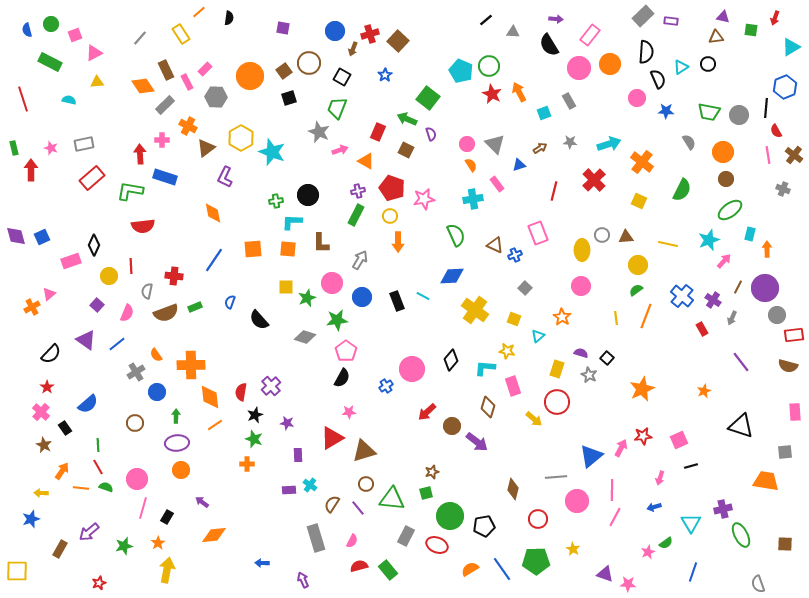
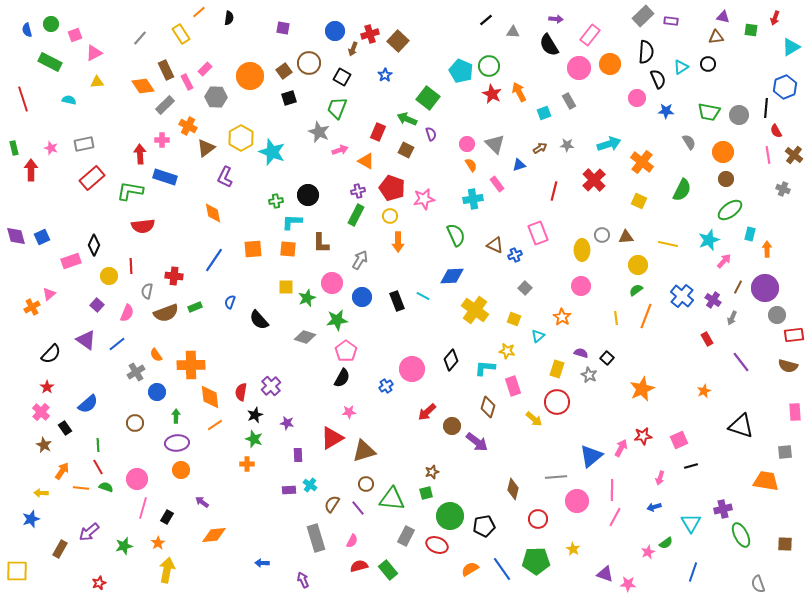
gray star at (570, 142): moved 3 px left, 3 px down
red rectangle at (702, 329): moved 5 px right, 10 px down
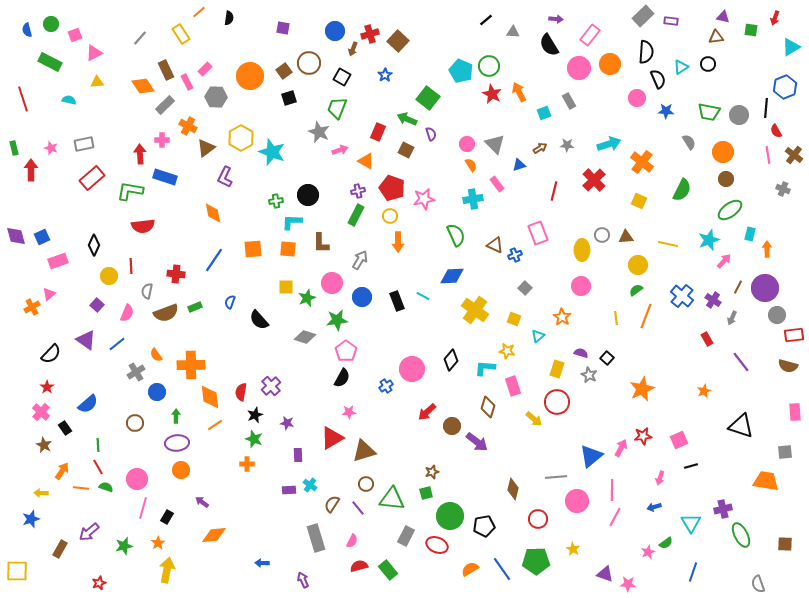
pink rectangle at (71, 261): moved 13 px left
red cross at (174, 276): moved 2 px right, 2 px up
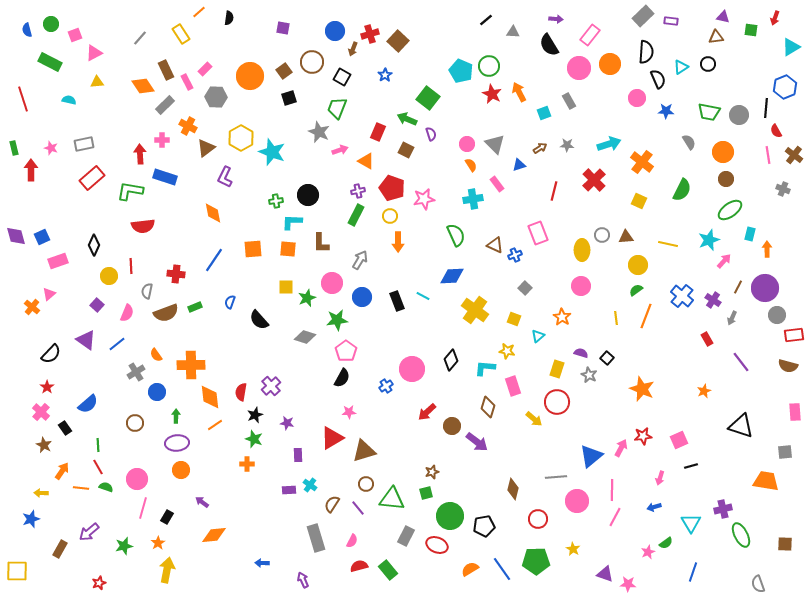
brown circle at (309, 63): moved 3 px right, 1 px up
orange cross at (32, 307): rotated 21 degrees counterclockwise
orange star at (642, 389): rotated 25 degrees counterclockwise
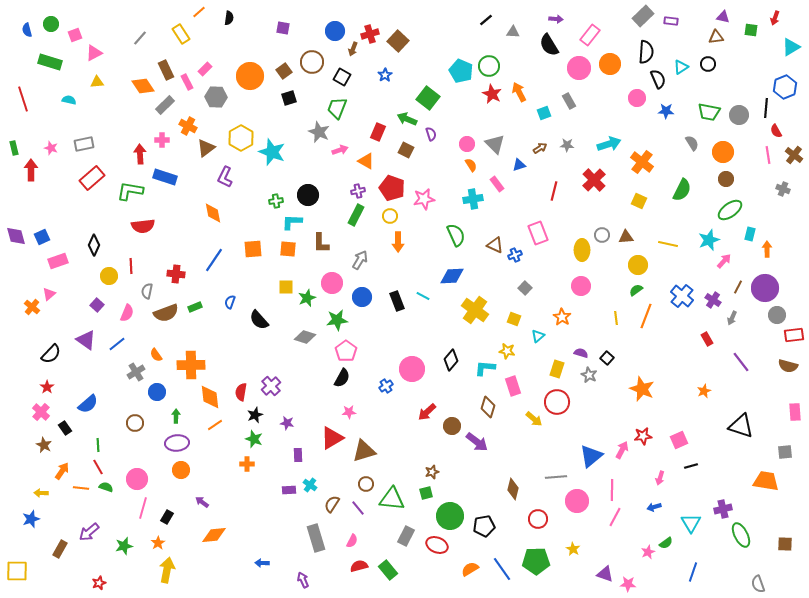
green rectangle at (50, 62): rotated 10 degrees counterclockwise
gray semicircle at (689, 142): moved 3 px right, 1 px down
pink arrow at (621, 448): moved 1 px right, 2 px down
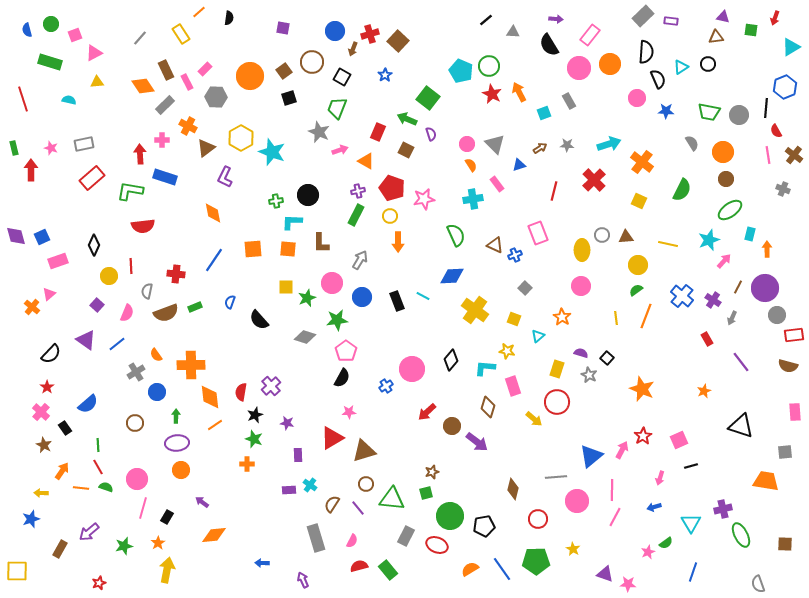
red star at (643, 436): rotated 24 degrees counterclockwise
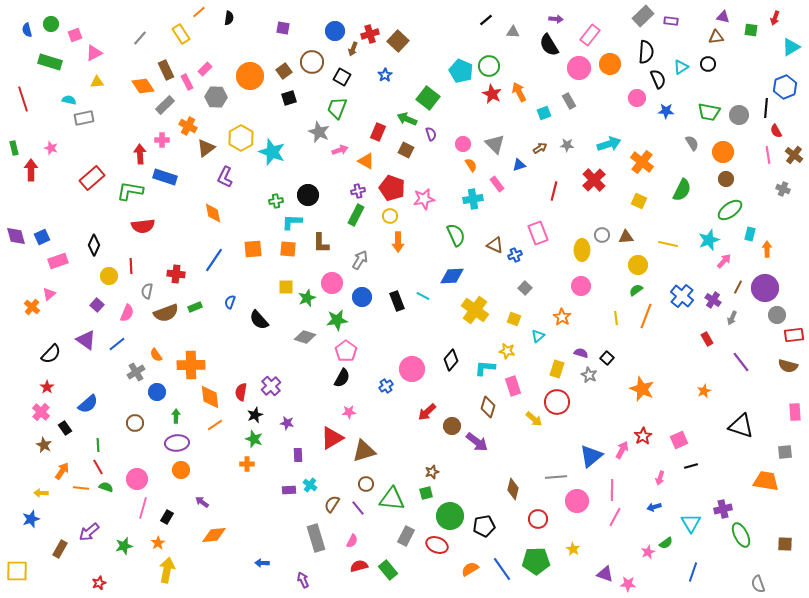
gray rectangle at (84, 144): moved 26 px up
pink circle at (467, 144): moved 4 px left
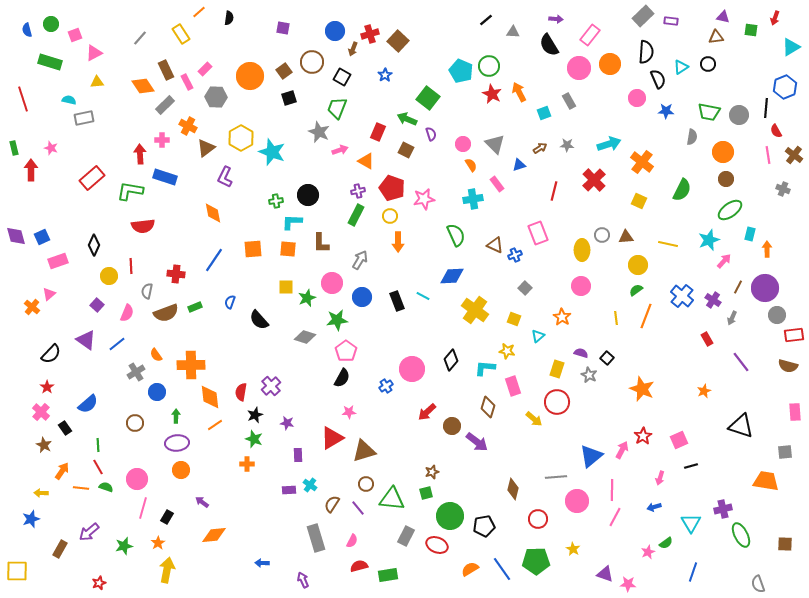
gray semicircle at (692, 143): moved 6 px up; rotated 42 degrees clockwise
green rectangle at (388, 570): moved 5 px down; rotated 60 degrees counterclockwise
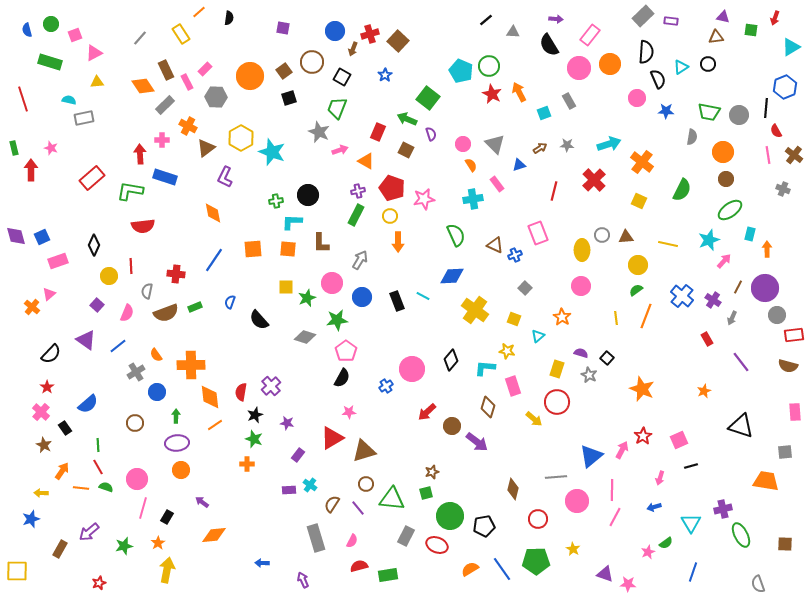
blue line at (117, 344): moved 1 px right, 2 px down
purple rectangle at (298, 455): rotated 40 degrees clockwise
